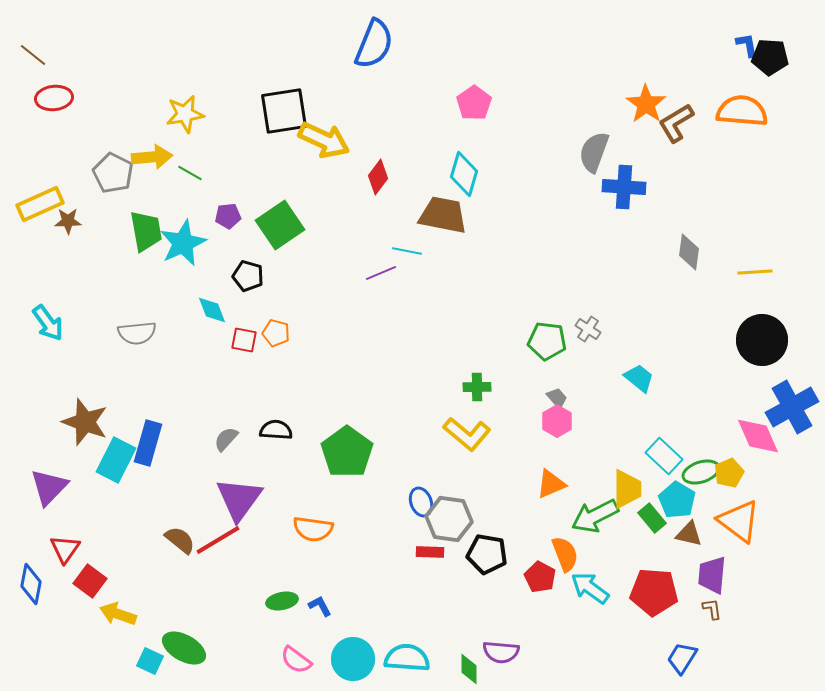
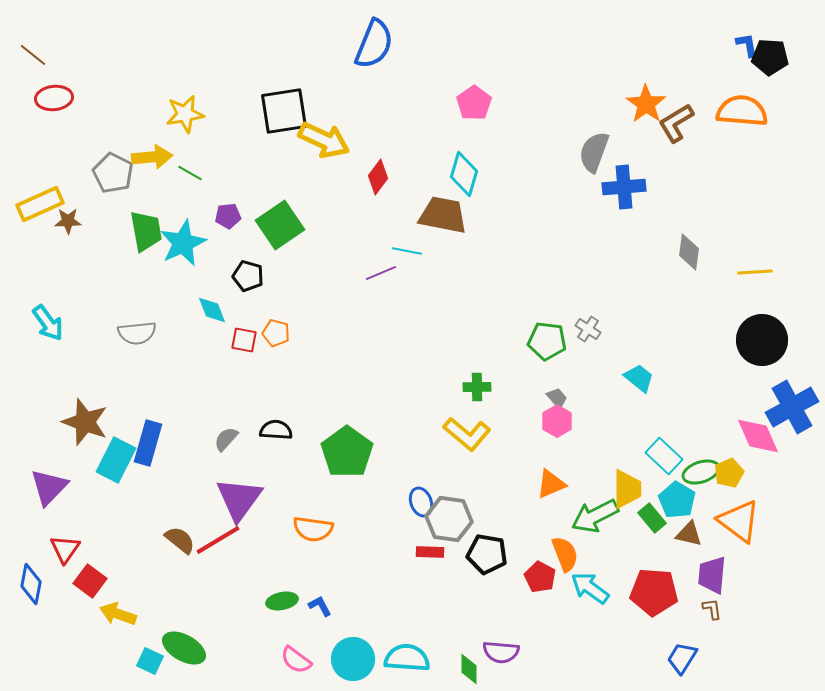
blue cross at (624, 187): rotated 9 degrees counterclockwise
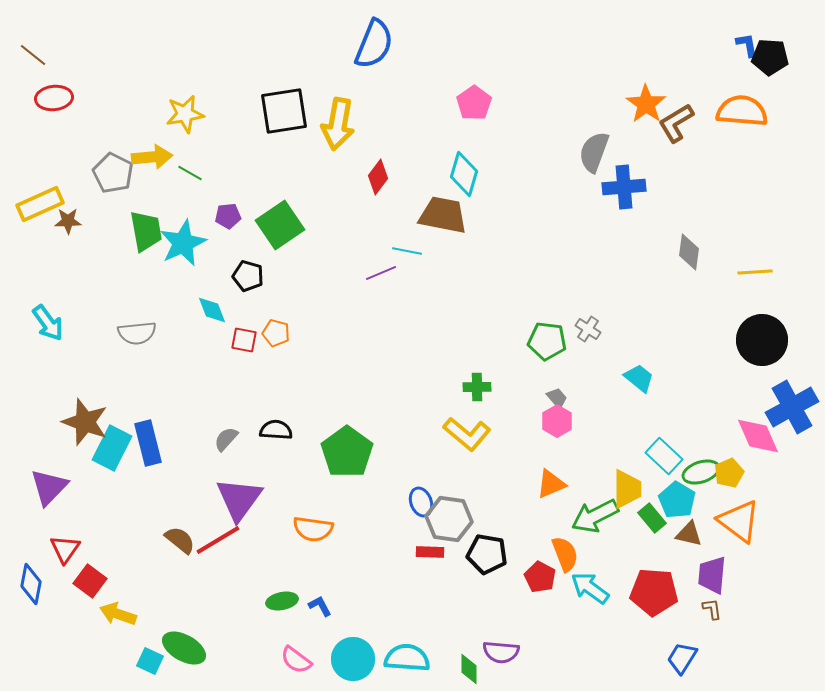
yellow arrow at (324, 140): moved 14 px right, 16 px up; rotated 75 degrees clockwise
blue rectangle at (148, 443): rotated 30 degrees counterclockwise
cyan rectangle at (116, 460): moved 4 px left, 12 px up
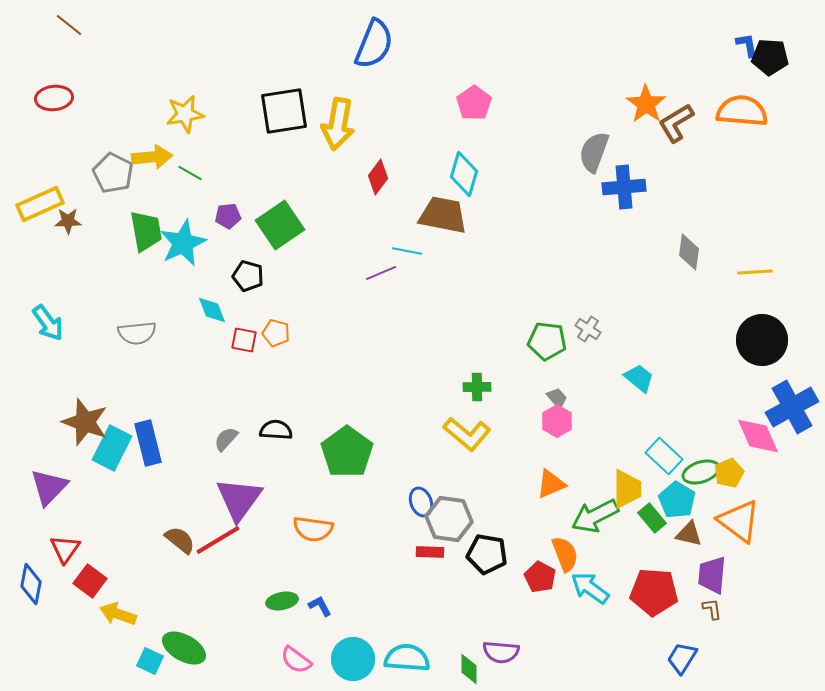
brown line at (33, 55): moved 36 px right, 30 px up
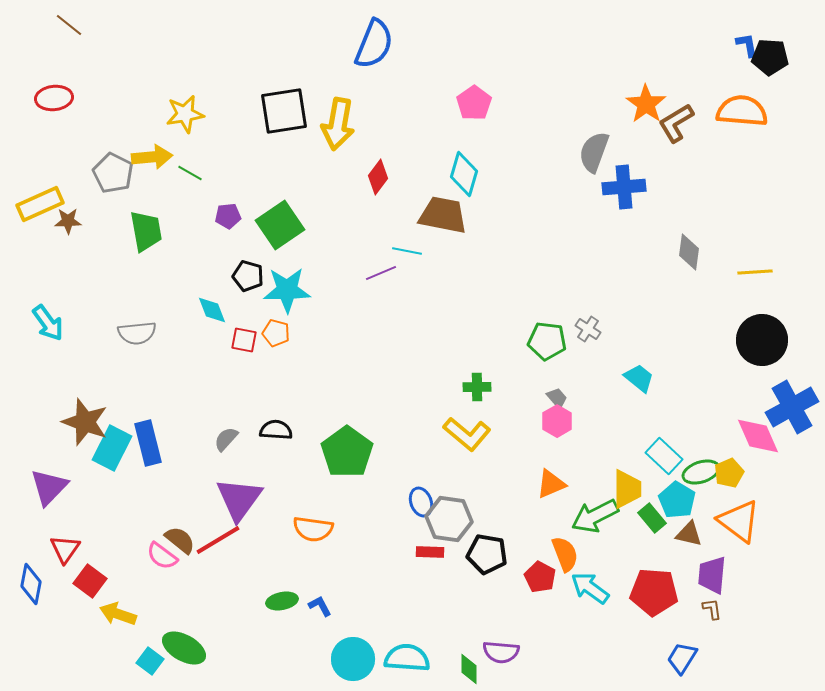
cyan star at (183, 243): moved 104 px right, 47 px down; rotated 24 degrees clockwise
pink semicircle at (296, 660): moved 134 px left, 104 px up
cyan square at (150, 661): rotated 12 degrees clockwise
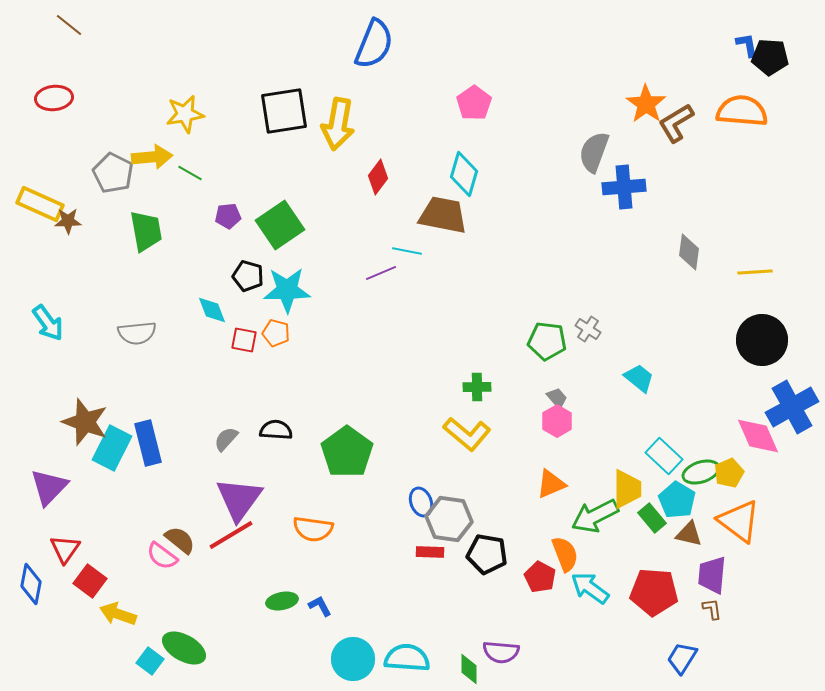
yellow rectangle at (40, 204): rotated 48 degrees clockwise
red line at (218, 540): moved 13 px right, 5 px up
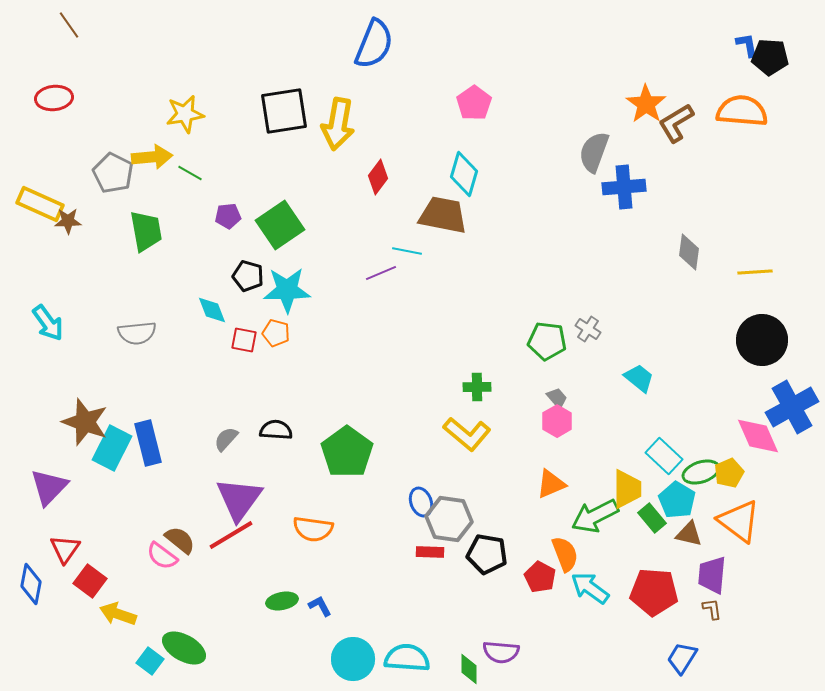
brown line at (69, 25): rotated 16 degrees clockwise
